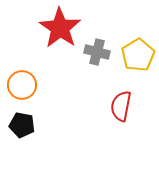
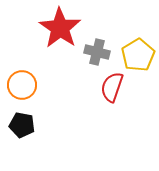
red semicircle: moved 9 px left, 19 px up; rotated 8 degrees clockwise
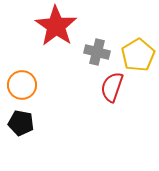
red star: moved 4 px left, 2 px up
black pentagon: moved 1 px left, 2 px up
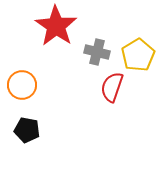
black pentagon: moved 6 px right, 7 px down
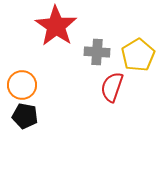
gray cross: rotated 10 degrees counterclockwise
black pentagon: moved 2 px left, 14 px up
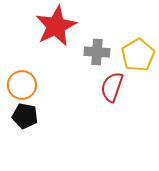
red star: rotated 12 degrees clockwise
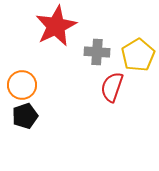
black pentagon: rotated 30 degrees counterclockwise
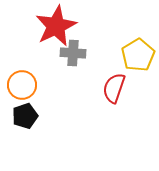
gray cross: moved 24 px left, 1 px down
red semicircle: moved 2 px right, 1 px down
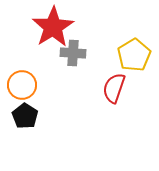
red star: moved 3 px left, 1 px down; rotated 6 degrees counterclockwise
yellow pentagon: moved 4 px left
black pentagon: rotated 20 degrees counterclockwise
